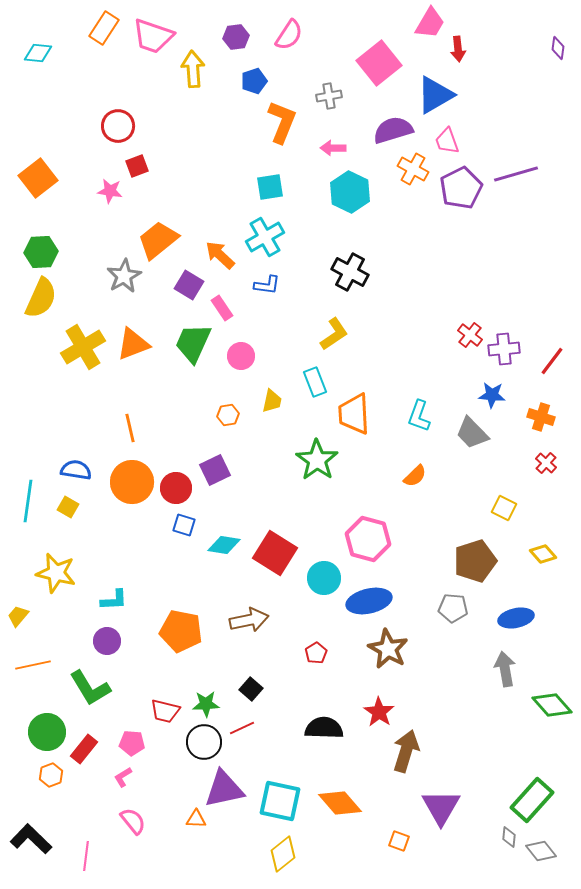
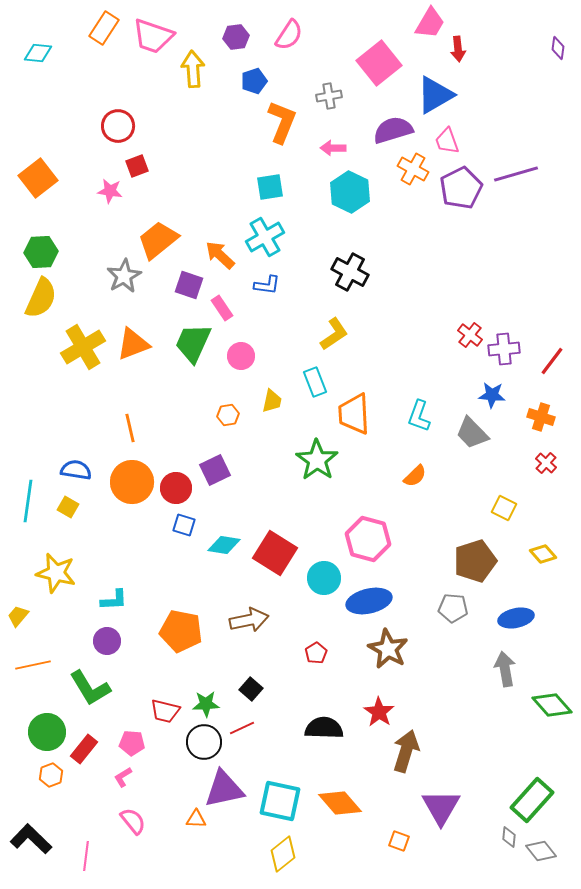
purple square at (189, 285): rotated 12 degrees counterclockwise
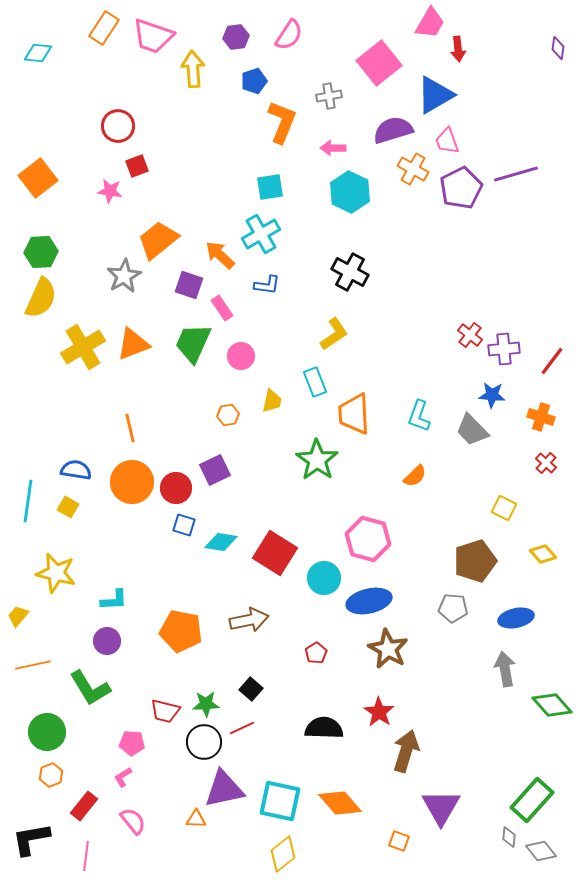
cyan cross at (265, 237): moved 4 px left, 3 px up
gray trapezoid at (472, 433): moved 3 px up
cyan diamond at (224, 545): moved 3 px left, 3 px up
red rectangle at (84, 749): moved 57 px down
black L-shape at (31, 839): rotated 54 degrees counterclockwise
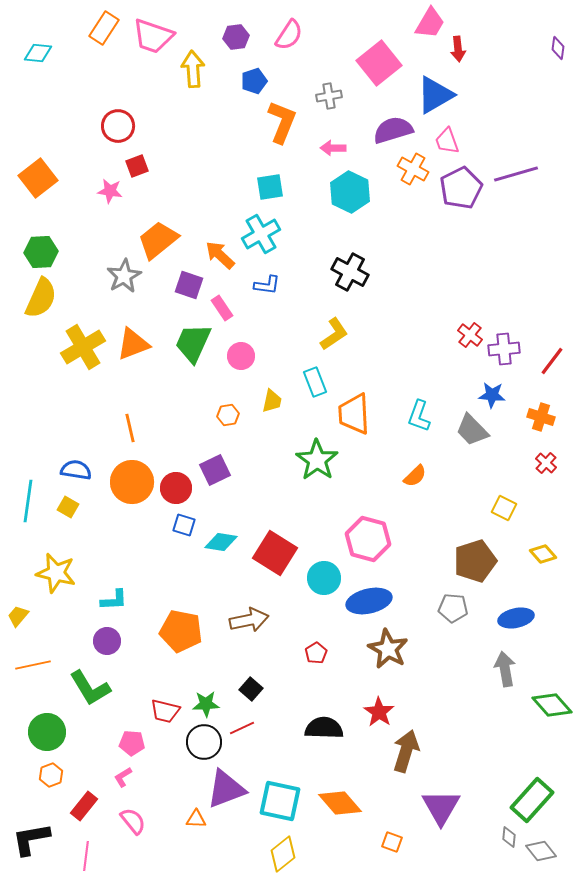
purple triangle at (224, 789): moved 2 px right; rotated 9 degrees counterclockwise
orange square at (399, 841): moved 7 px left, 1 px down
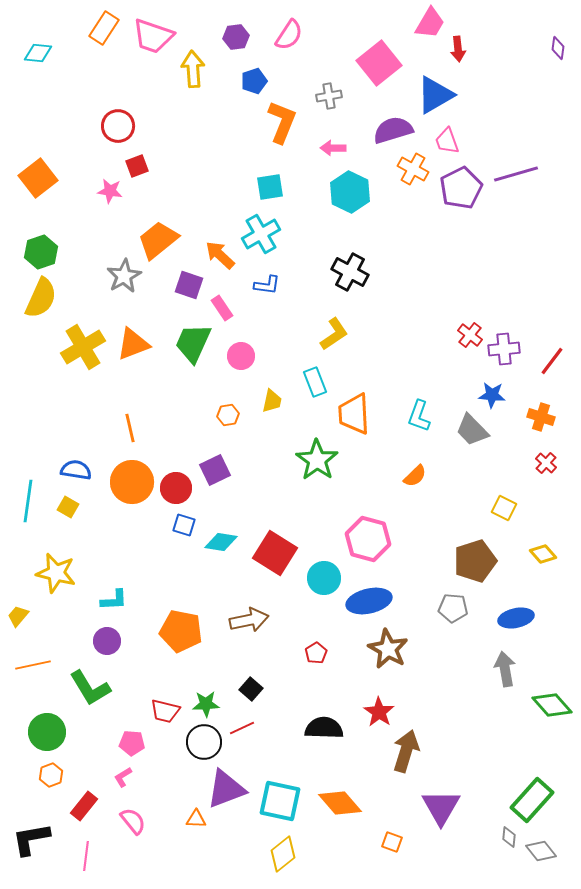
green hexagon at (41, 252): rotated 16 degrees counterclockwise
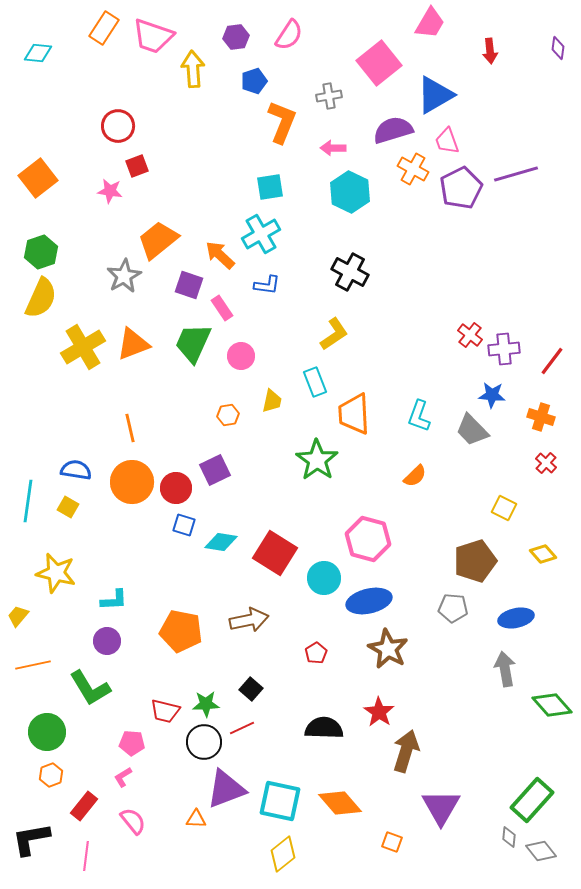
red arrow at (458, 49): moved 32 px right, 2 px down
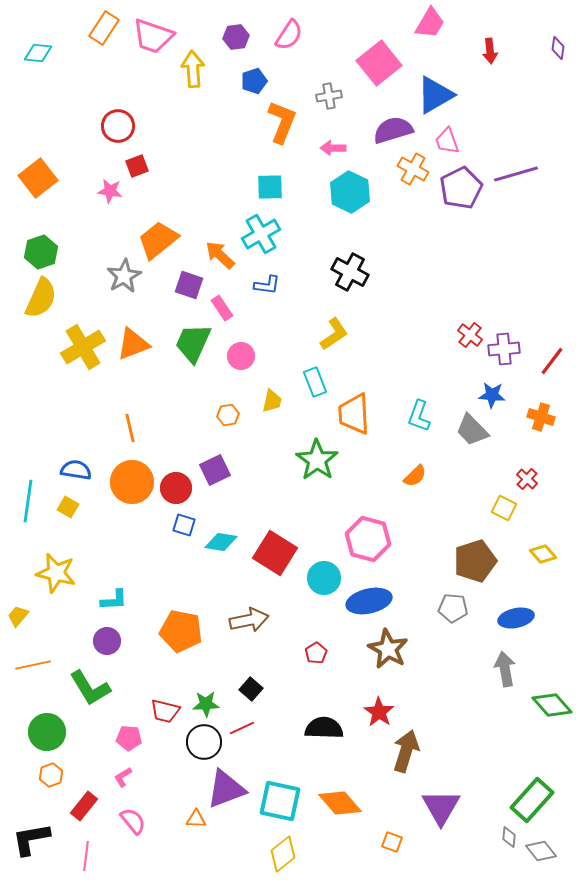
cyan square at (270, 187): rotated 8 degrees clockwise
red cross at (546, 463): moved 19 px left, 16 px down
pink pentagon at (132, 743): moved 3 px left, 5 px up
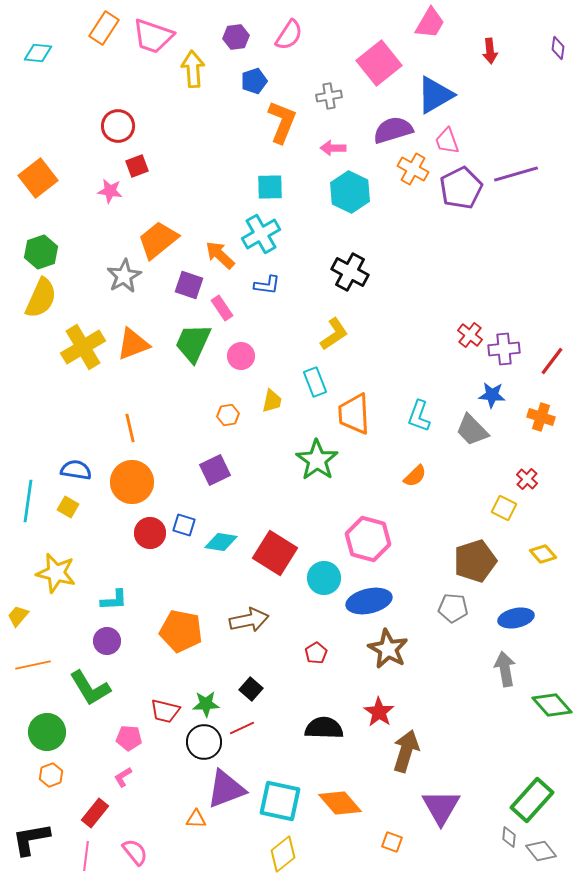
red circle at (176, 488): moved 26 px left, 45 px down
red rectangle at (84, 806): moved 11 px right, 7 px down
pink semicircle at (133, 821): moved 2 px right, 31 px down
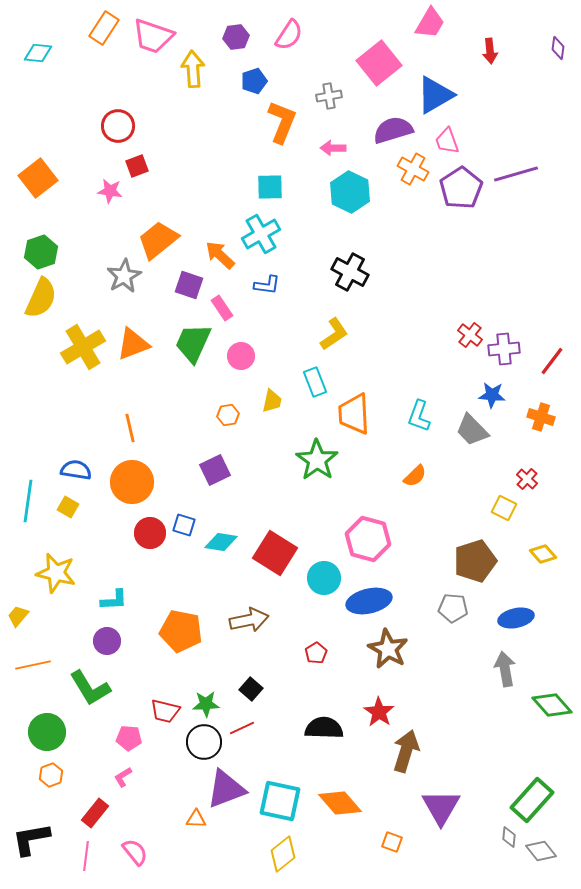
purple pentagon at (461, 188): rotated 6 degrees counterclockwise
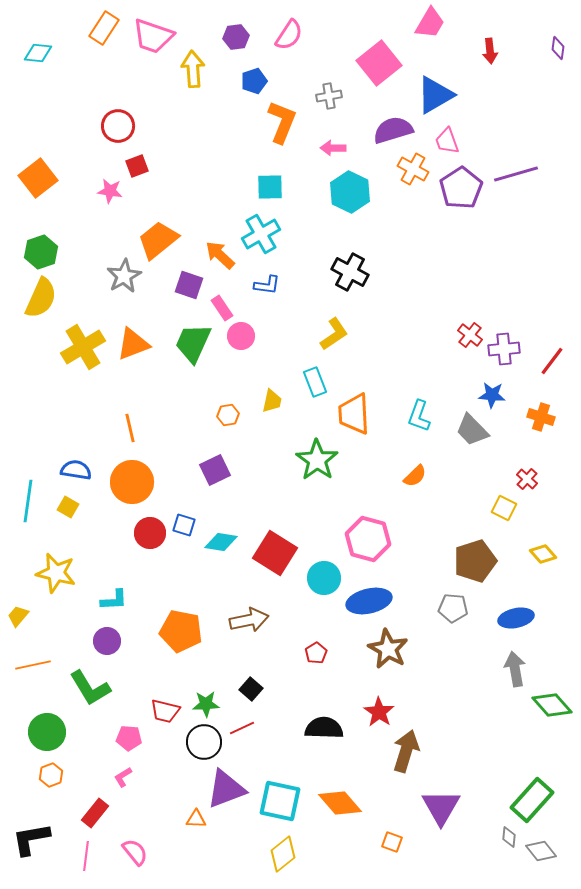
pink circle at (241, 356): moved 20 px up
gray arrow at (505, 669): moved 10 px right
